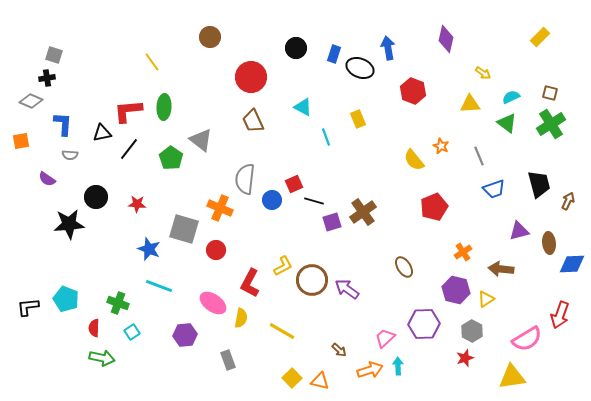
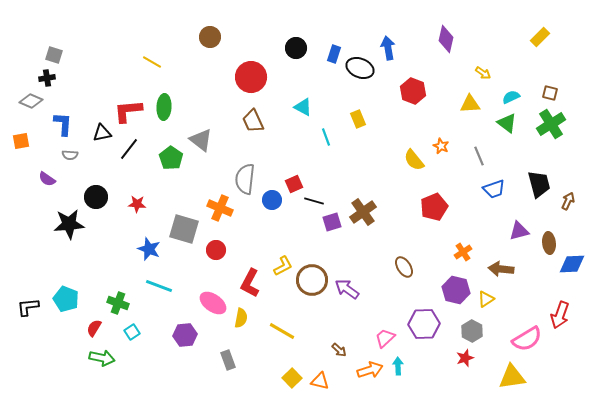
yellow line at (152, 62): rotated 24 degrees counterclockwise
red semicircle at (94, 328): rotated 30 degrees clockwise
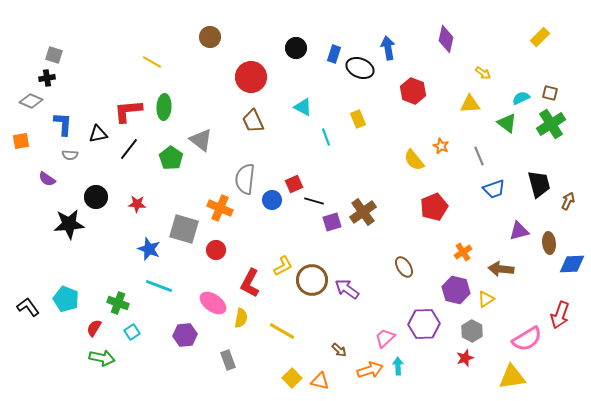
cyan semicircle at (511, 97): moved 10 px right, 1 px down
black triangle at (102, 133): moved 4 px left, 1 px down
black L-shape at (28, 307): rotated 60 degrees clockwise
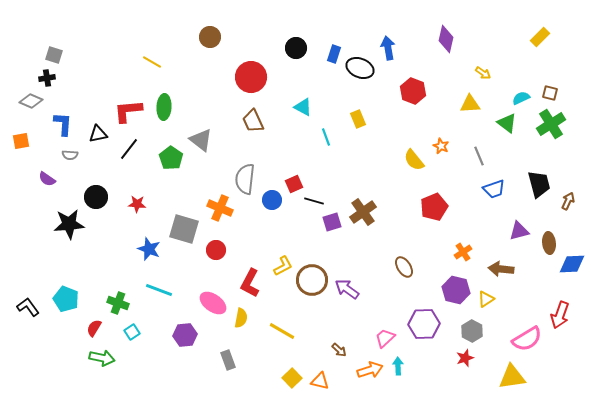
cyan line at (159, 286): moved 4 px down
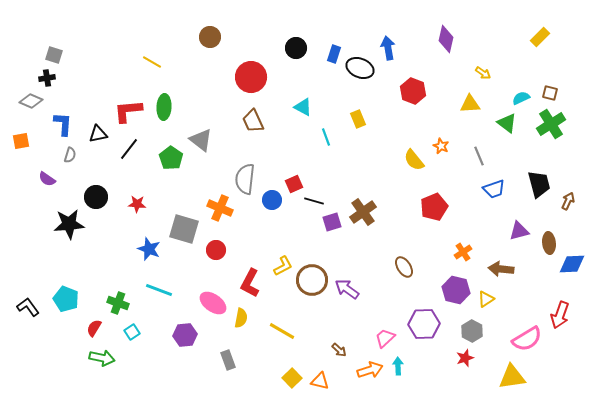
gray semicircle at (70, 155): rotated 77 degrees counterclockwise
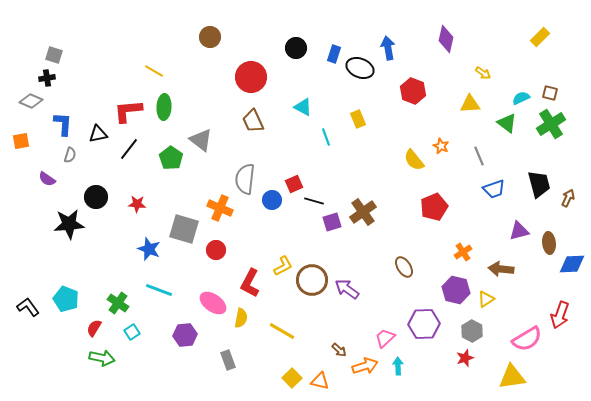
yellow line at (152, 62): moved 2 px right, 9 px down
brown arrow at (568, 201): moved 3 px up
green cross at (118, 303): rotated 15 degrees clockwise
orange arrow at (370, 370): moved 5 px left, 4 px up
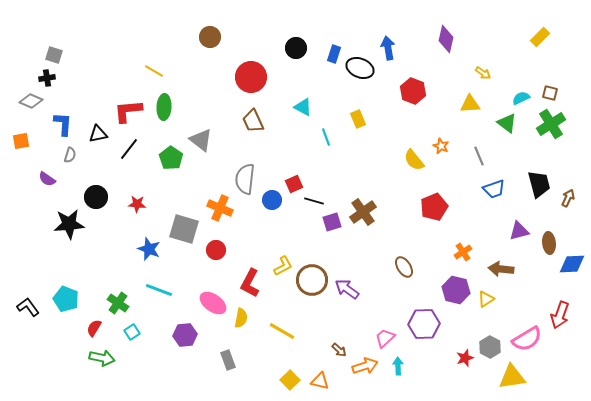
gray hexagon at (472, 331): moved 18 px right, 16 px down
yellow square at (292, 378): moved 2 px left, 2 px down
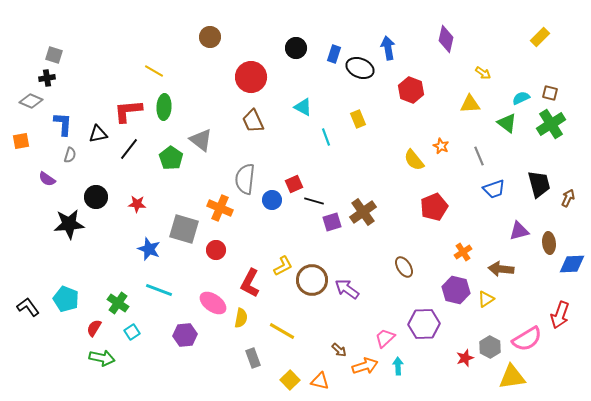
red hexagon at (413, 91): moved 2 px left, 1 px up
gray rectangle at (228, 360): moved 25 px right, 2 px up
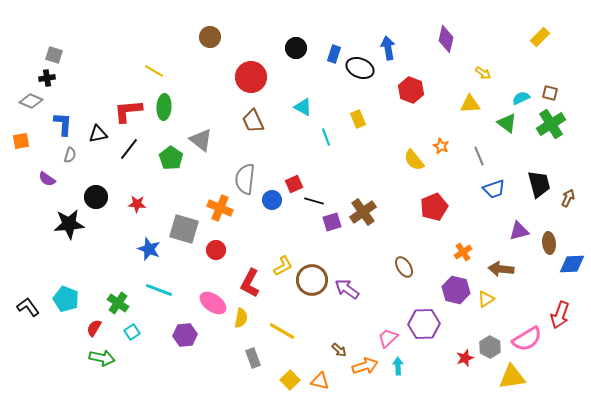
pink trapezoid at (385, 338): moved 3 px right
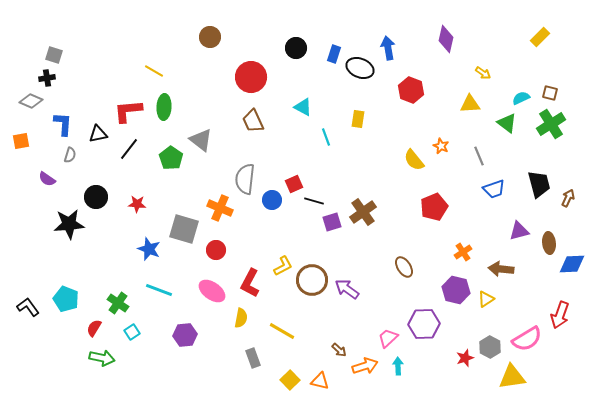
yellow rectangle at (358, 119): rotated 30 degrees clockwise
pink ellipse at (213, 303): moved 1 px left, 12 px up
